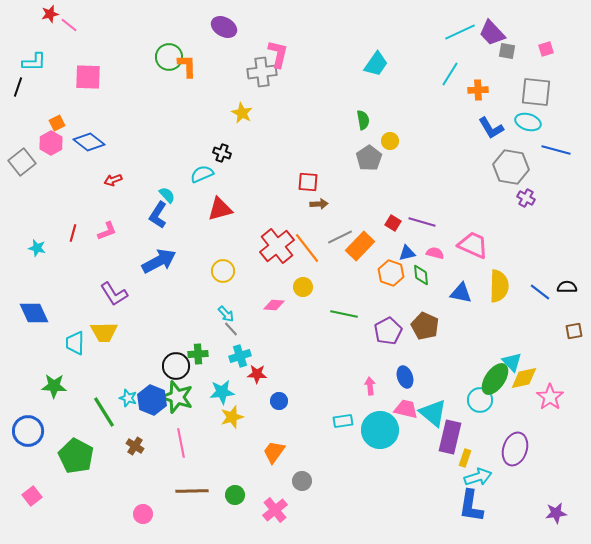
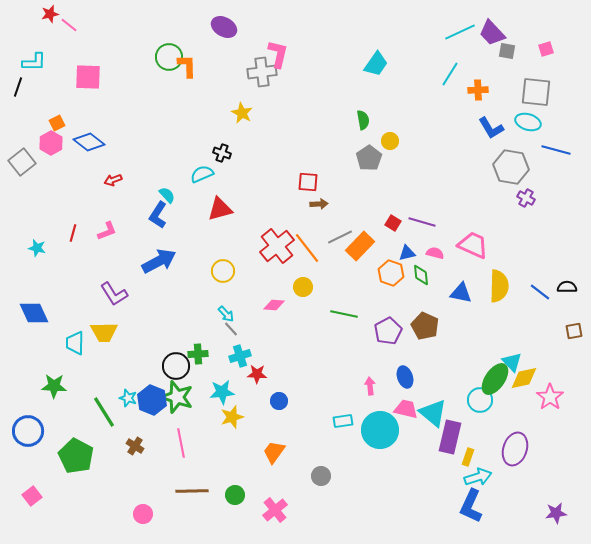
yellow rectangle at (465, 458): moved 3 px right, 1 px up
gray circle at (302, 481): moved 19 px right, 5 px up
blue L-shape at (471, 506): rotated 16 degrees clockwise
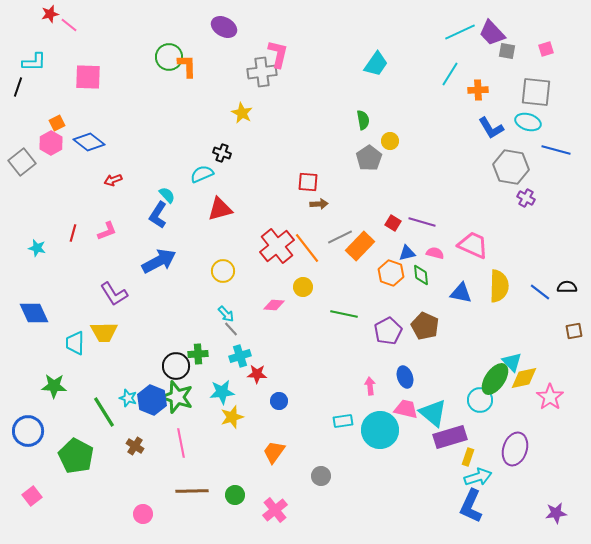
purple rectangle at (450, 437): rotated 60 degrees clockwise
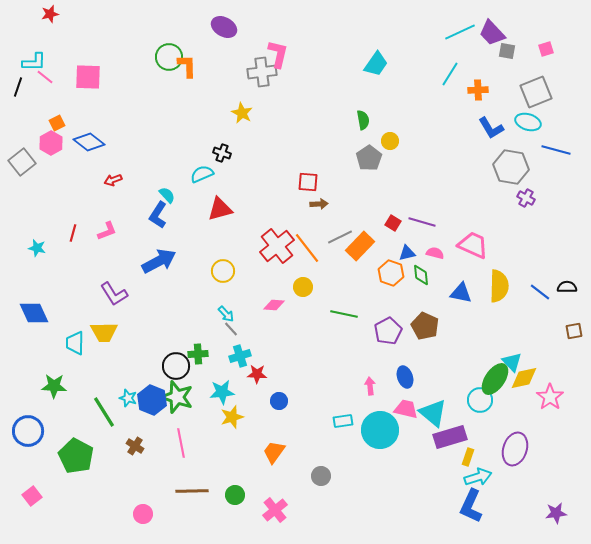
pink line at (69, 25): moved 24 px left, 52 px down
gray square at (536, 92): rotated 28 degrees counterclockwise
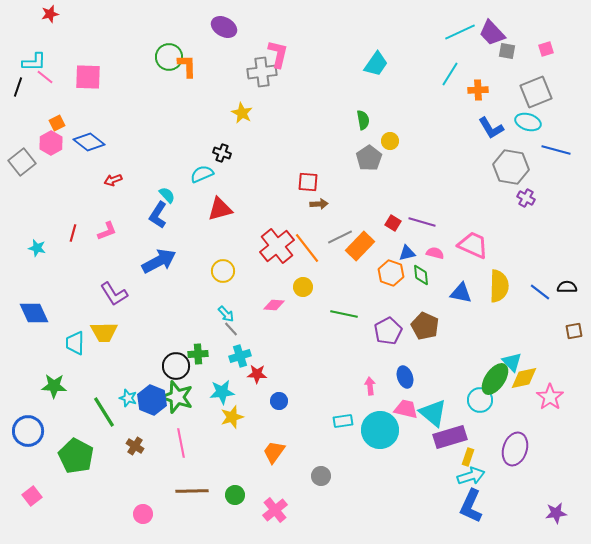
cyan arrow at (478, 477): moved 7 px left, 1 px up
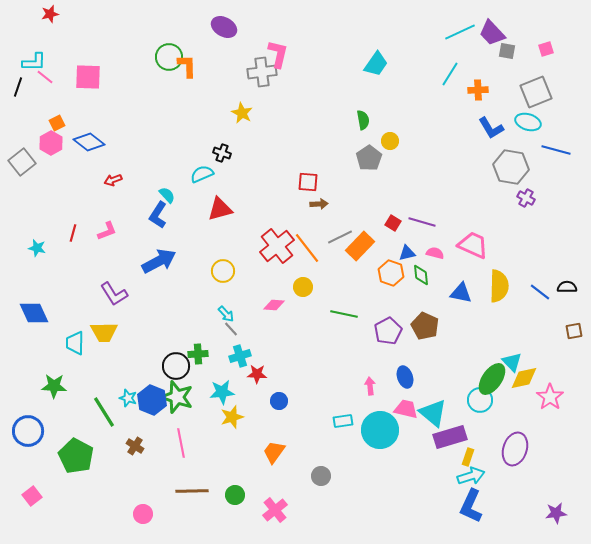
green ellipse at (495, 379): moved 3 px left
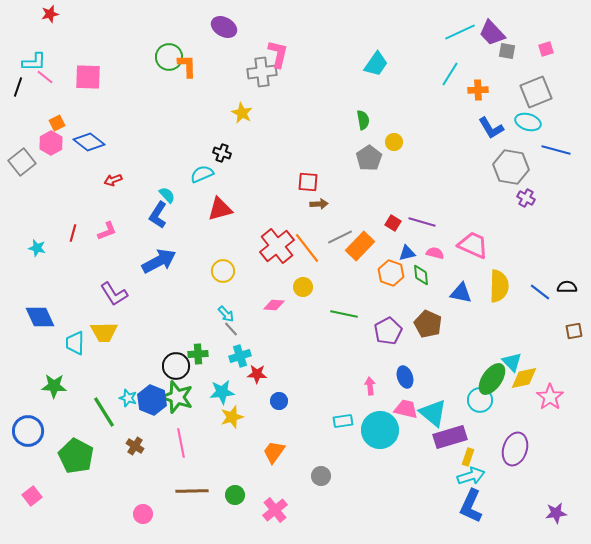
yellow circle at (390, 141): moved 4 px right, 1 px down
blue diamond at (34, 313): moved 6 px right, 4 px down
brown pentagon at (425, 326): moved 3 px right, 2 px up
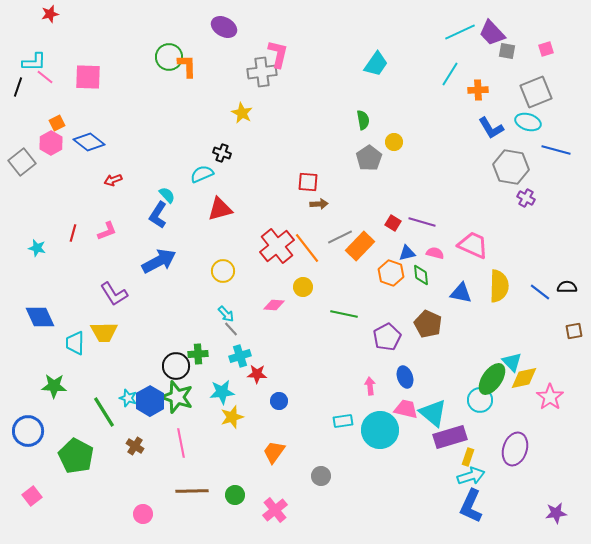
purple pentagon at (388, 331): moved 1 px left, 6 px down
blue hexagon at (152, 400): moved 2 px left, 1 px down; rotated 8 degrees clockwise
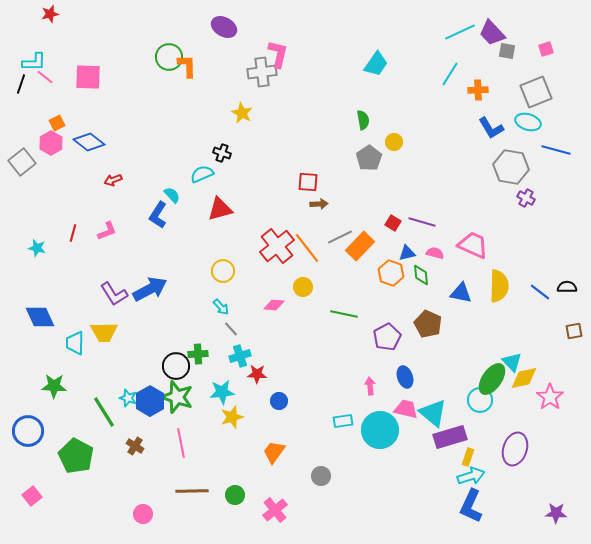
black line at (18, 87): moved 3 px right, 3 px up
cyan semicircle at (167, 195): moved 5 px right
blue arrow at (159, 261): moved 9 px left, 28 px down
cyan arrow at (226, 314): moved 5 px left, 7 px up
purple star at (556, 513): rotated 10 degrees clockwise
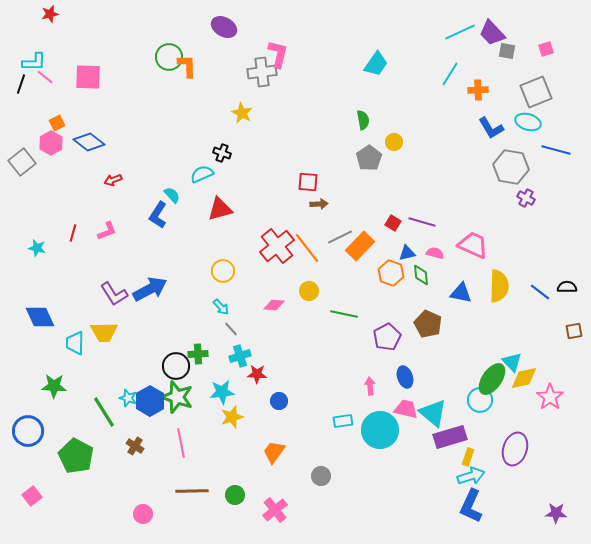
yellow circle at (303, 287): moved 6 px right, 4 px down
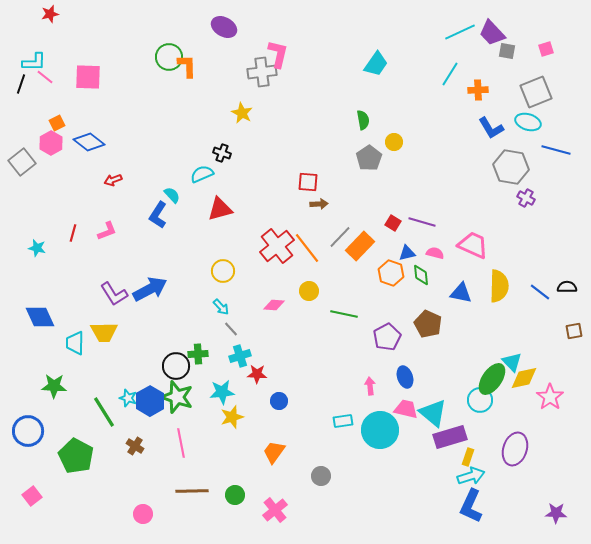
gray line at (340, 237): rotated 20 degrees counterclockwise
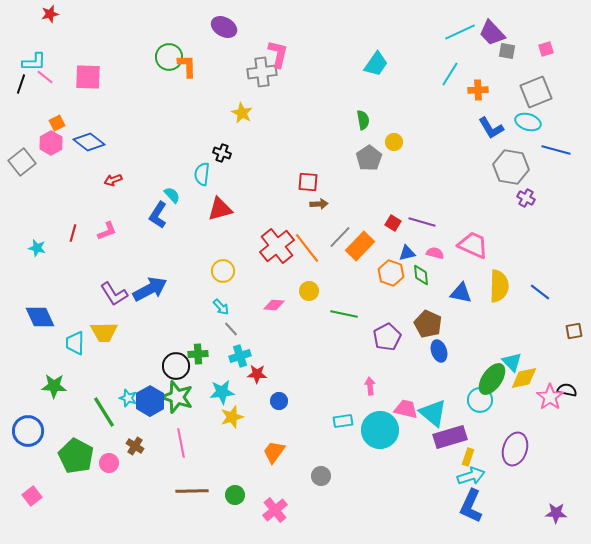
cyan semicircle at (202, 174): rotated 60 degrees counterclockwise
black semicircle at (567, 287): moved 103 px down; rotated 12 degrees clockwise
blue ellipse at (405, 377): moved 34 px right, 26 px up
pink circle at (143, 514): moved 34 px left, 51 px up
